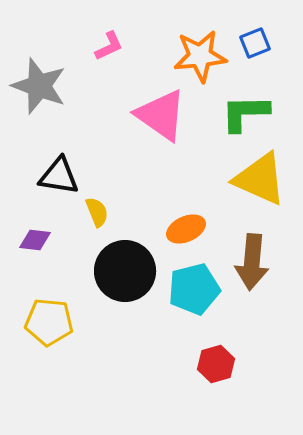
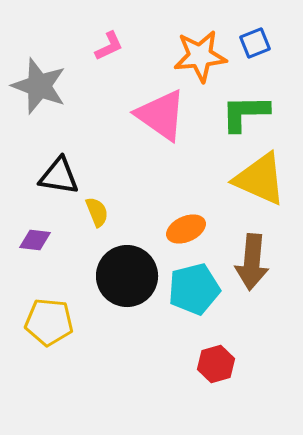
black circle: moved 2 px right, 5 px down
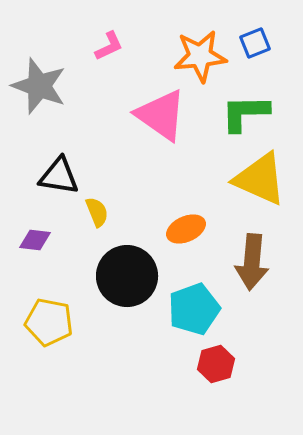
cyan pentagon: moved 20 px down; rotated 6 degrees counterclockwise
yellow pentagon: rotated 6 degrees clockwise
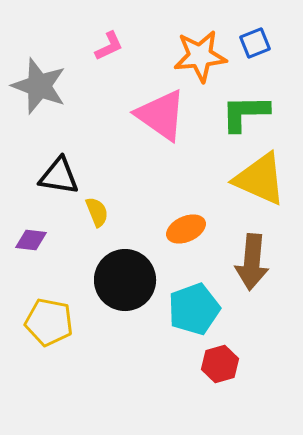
purple diamond: moved 4 px left
black circle: moved 2 px left, 4 px down
red hexagon: moved 4 px right
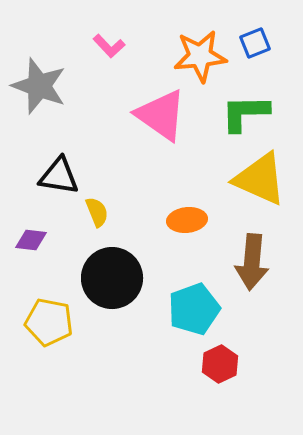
pink L-shape: rotated 72 degrees clockwise
orange ellipse: moved 1 px right, 9 px up; rotated 18 degrees clockwise
black circle: moved 13 px left, 2 px up
red hexagon: rotated 9 degrees counterclockwise
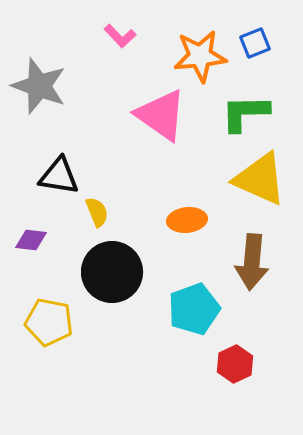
pink L-shape: moved 11 px right, 10 px up
black circle: moved 6 px up
red hexagon: moved 15 px right
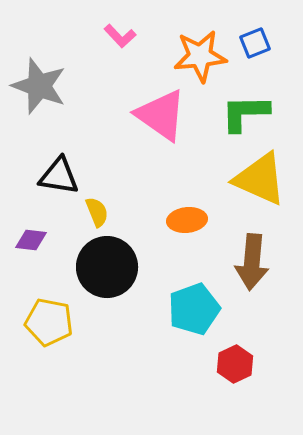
black circle: moved 5 px left, 5 px up
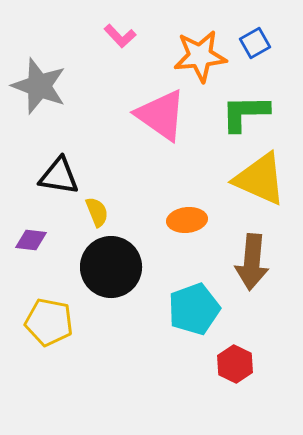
blue square: rotated 8 degrees counterclockwise
black circle: moved 4 px right
red hexagon: rotated 9 degrees counterclockwise
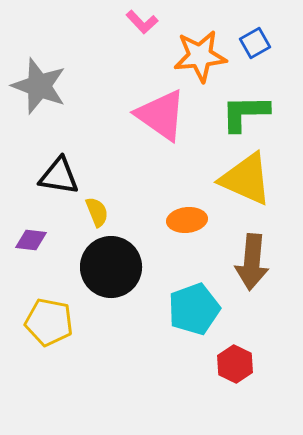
pink L-shape: moved 22 px right, 14 px up
yellow triangle: moved 14 px left
